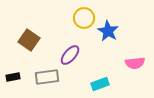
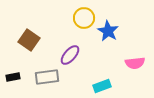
cyan rectangle: moved 2 px right, 2 px down
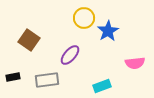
blue star: rotated 10 degrees clockwise
gray rectangle: moved 3 px down
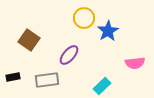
purple ellipse: moved 1 px left
cyan rectangle: rotated 24 degrees counterclockwise
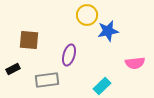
yellow circle: moved 3 px right, 3 px up
blue star: rotated 20 degrees clockwise
brown square: rotated 30 degrees counterclockwise
purple ellipse: rotated 25 degrees counterclockwise
black rectangle: moved 8 px up; rotated 16 degrees counterclockwise
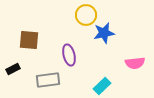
yellow circle: moved 1 px left
blue star: moved 4 px left, 2 px down
purple ellipse: rotated 30 degrees counterclockwise
gray rectangle: moved 1 px right
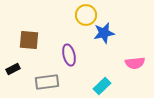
gray rectangle: moved 1 px left, 2 px down
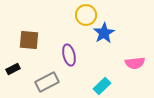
blue star: rotated 20 degrees counterclockwise
gray rectangle: rotated 20 degrees counterclockwise
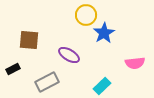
purple ellipse: rotated 45 degrees counterclockwise
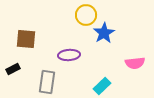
brown square: moved 3 px left, 1 px up
purple ellipse: rotated 35 degrees counterclockwise
gray rectangle: rotated 55 degrees counterclockwise
